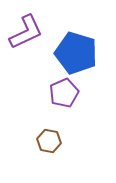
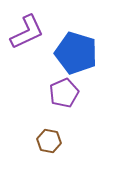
purple L-shape: moved 1 px right
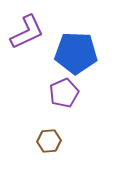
blue pentagon: rotated 15 degrees counterclockwise
brown hexagon: rotated 15 degrees counterclockwise
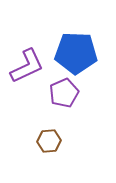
purple L-shape: moved 34 px down
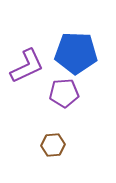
purple pentagon: rotated 20 degrees clockwise
brown hexagon: moved 4 px right, 4 px down
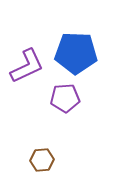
purple pentagon: moved 1 px right, 5 px down
brown hexagon: moved 11 px left, 15 px down
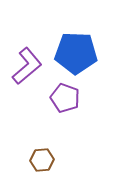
purple L-shape: rotated 15 degrees counterclockwise
purple pentagon: rotated 24 degrees clockwise
